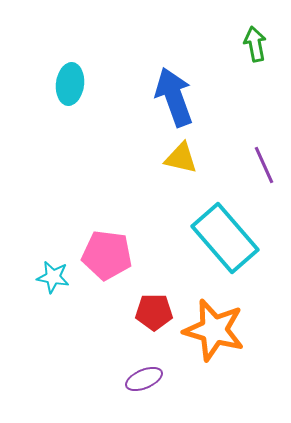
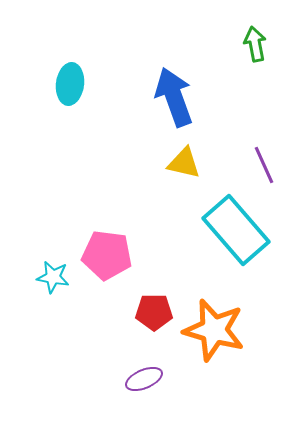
yellow triangle: moved 3 px right, 5 px down
cyan rectangle: moved 11 px right, 8 px up
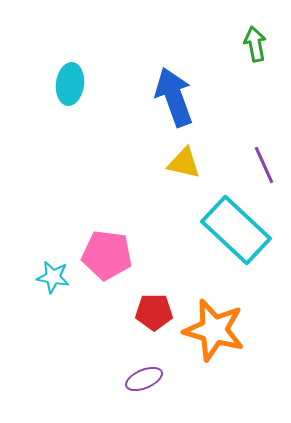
cyan rectangle: rotated 6 degrees counterclockwise
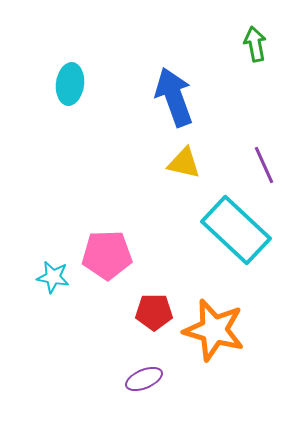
pink pentagon: rotated 9 degrees counterclockwise
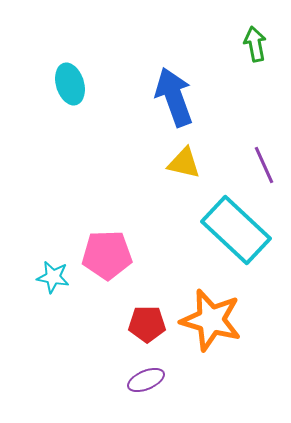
cyan ellipse: rotated 24 degrees counterclockwise
red pentagon: moved 7 px left, 12 px down
orange star: moved 3 px left, 10 px up
purple ellipse: moved 2 px right, 1 px down
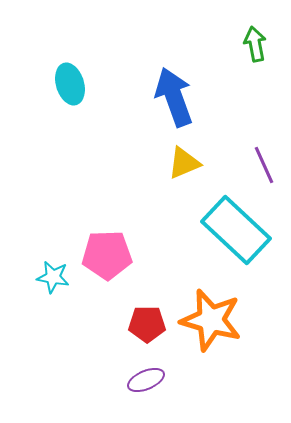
yellow triangle: rotated 36 degrees counterclockwise
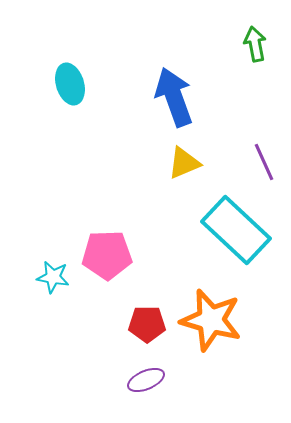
purple line: moved 3 px up
